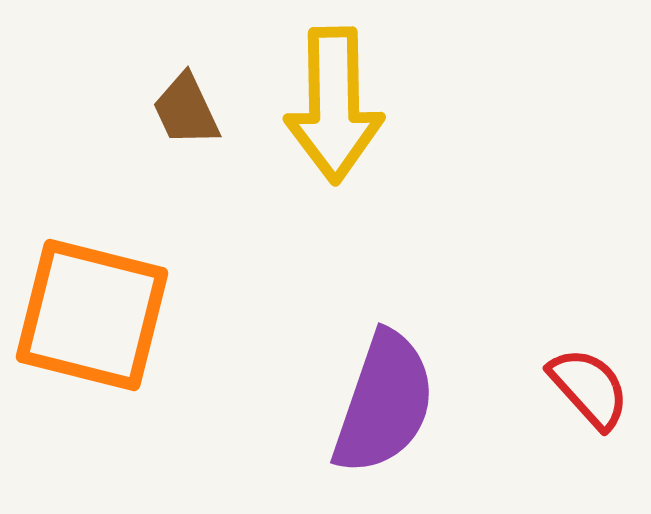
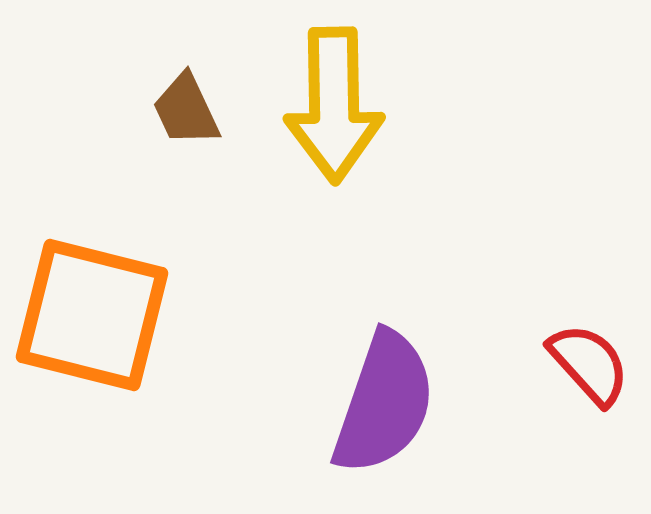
red semicircle: moved 24 px up
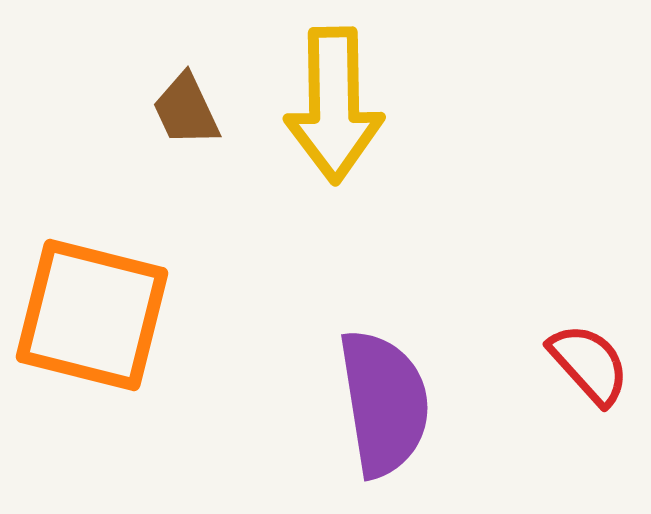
purple semicircle: rotated 28 degrees counterclockwise
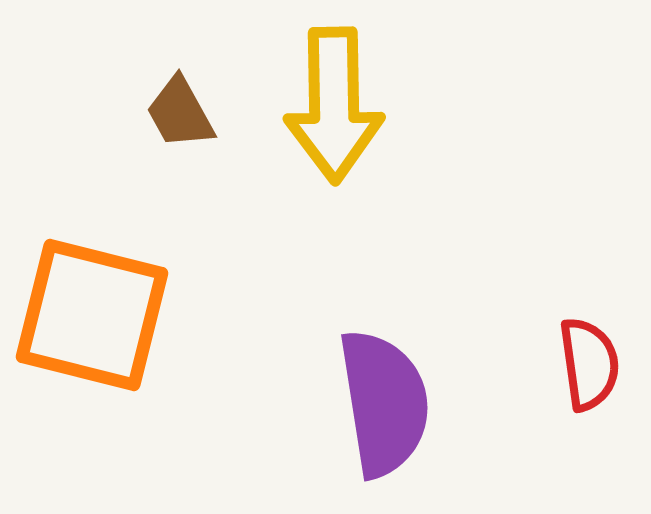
brown trapezoid: moved 6 px left, 3 px down; rotated 4 degrees counterclockwise
red semicircle: rotated 34 degrees clockwise
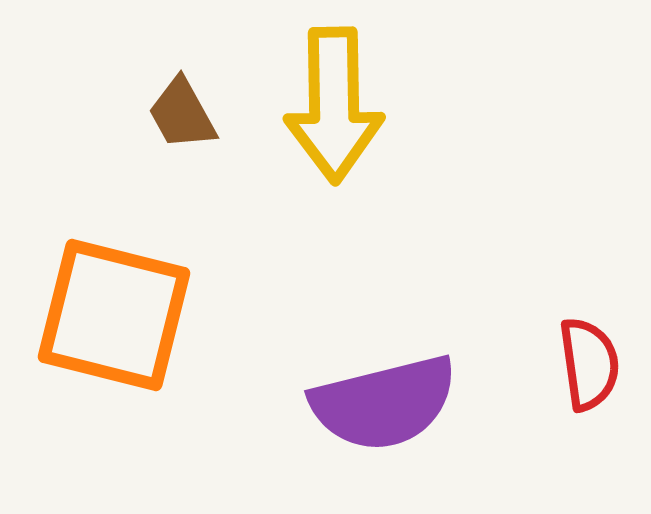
brown trapezoid: moved 2 px right, 1 px down
orange square: moved 22 px right
purple semicircle: rotated 85 degrees clockwise
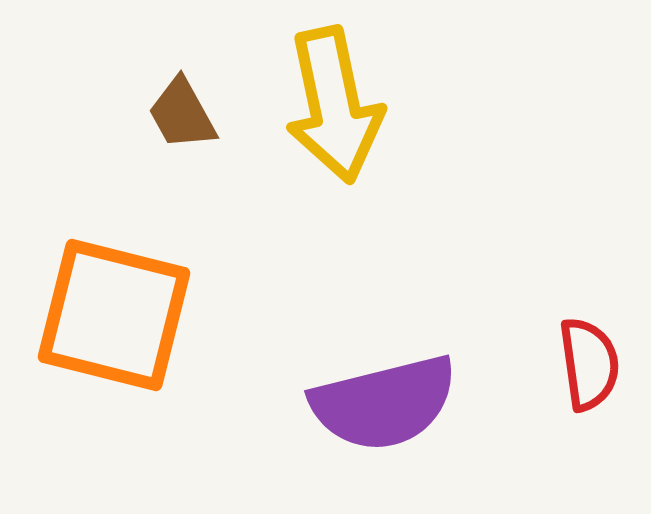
yellow arrow: rotated 11 degrees counterclockwise
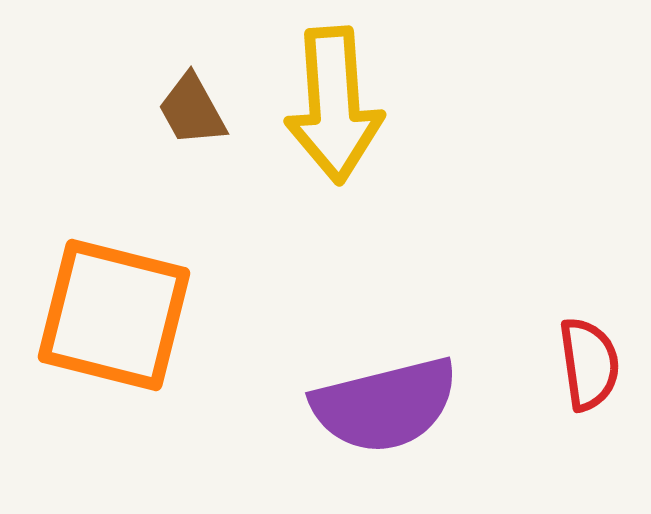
yellow arrow: rotated 8 degrees clockwise
brown trapezoid: moved 10 px right, 4 px up
purple semicircle: moved 1 px right, 2 px down
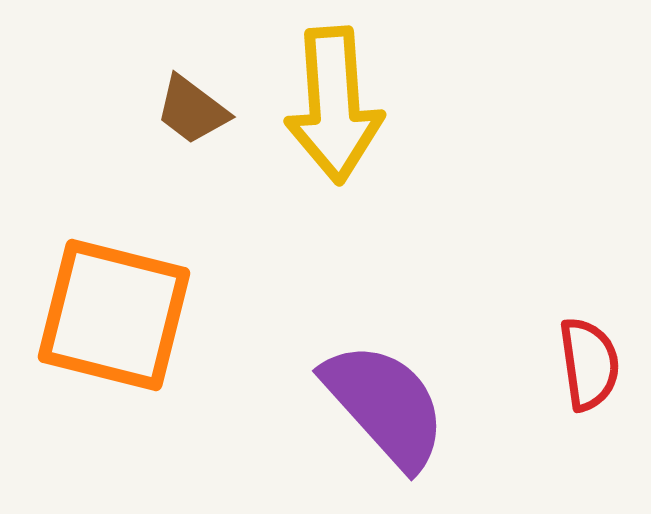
brown trapezoid: rotated 24 degrees counterclockwise
purple semicircle: rotated 118 degrees counterclockwise
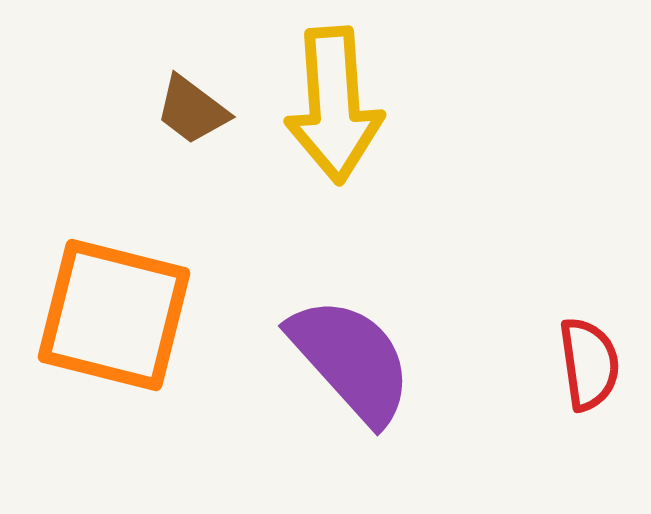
purple semicircle: moved 34 px left, 45 px up
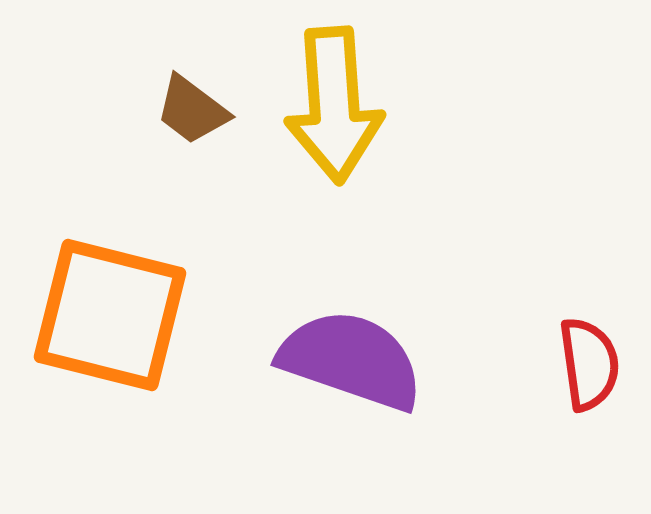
orange square: moved 4 px left
purple semicircle: rotated 29 degrees counterclockwise
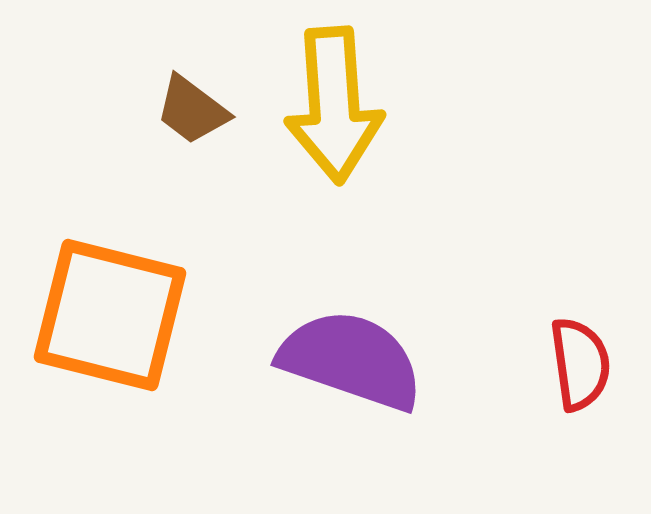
red semicircle: moved 9 px left
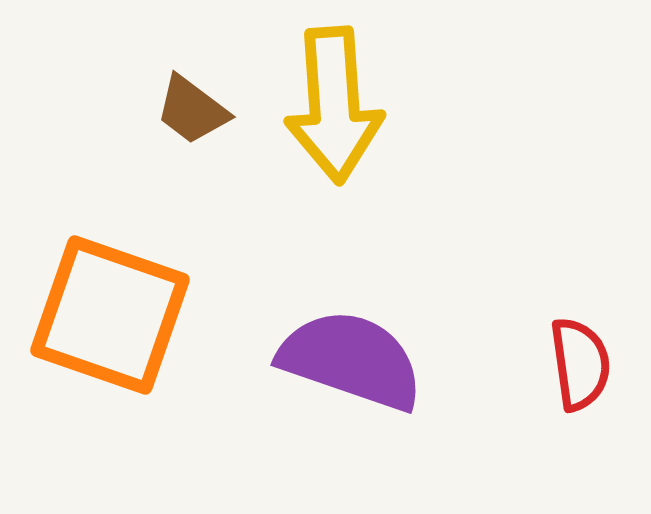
orange square: rotated 5 degrees clockwise
